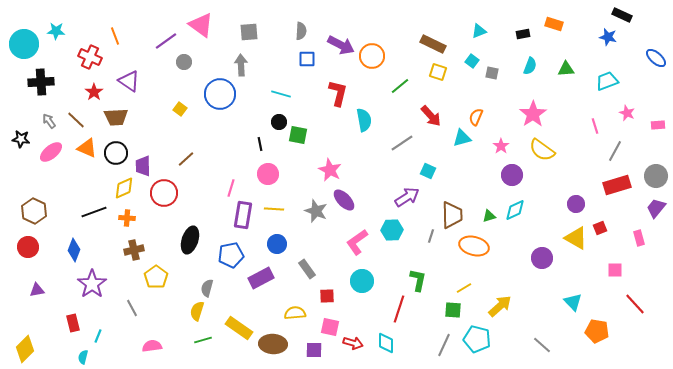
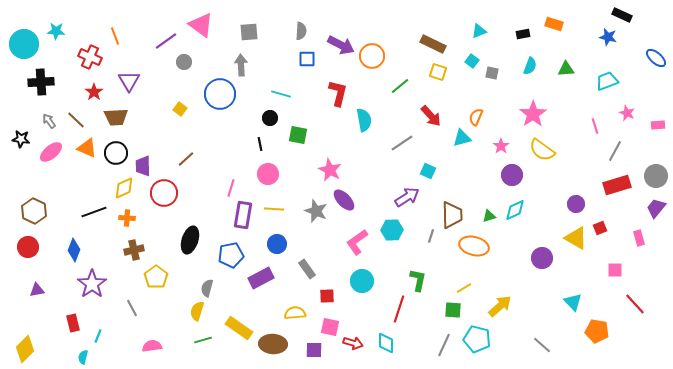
purple triangle at (129, 81): rotated 25 degrees clockwise
black circle at (279, 122): moved 9 px left, 4 px up
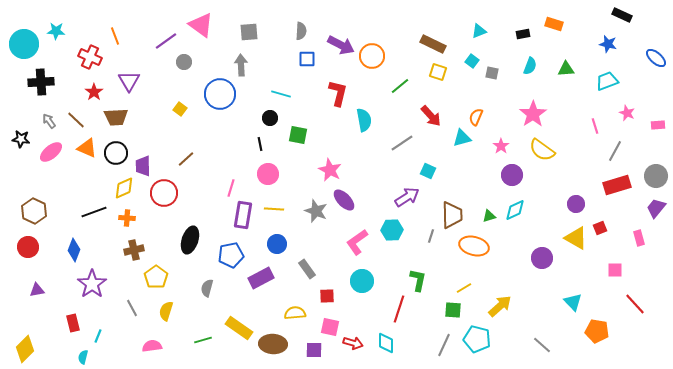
blue star at (608, 37): moved 7 px down
yellow semicircle at (197, 311): moved 31 px left
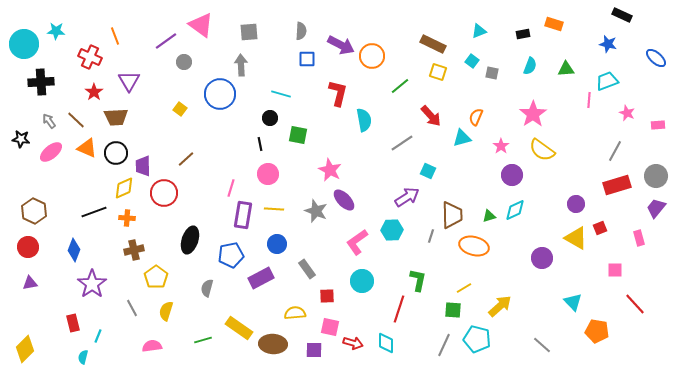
pink line at (595, 126): moved 6 px left, 26 px up; rotated 21 degrees clockwise
purple triangle at (37, 290): moved 7 px left, 7 px up
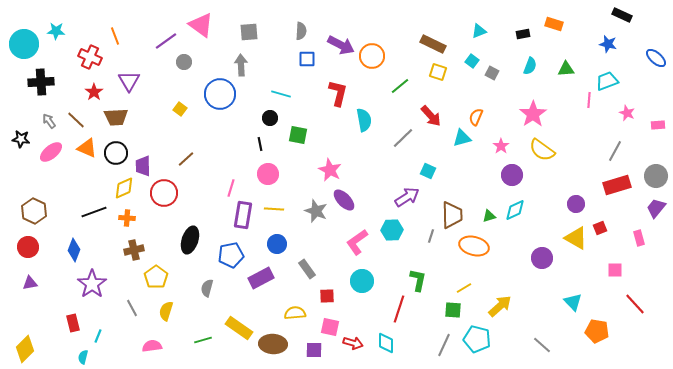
gray square at (492, 73): rotated 16 degrees clockwise
gray line at (402, 143): moved 1 px right, 5 px up; rotated 10 degrees counterclockwise
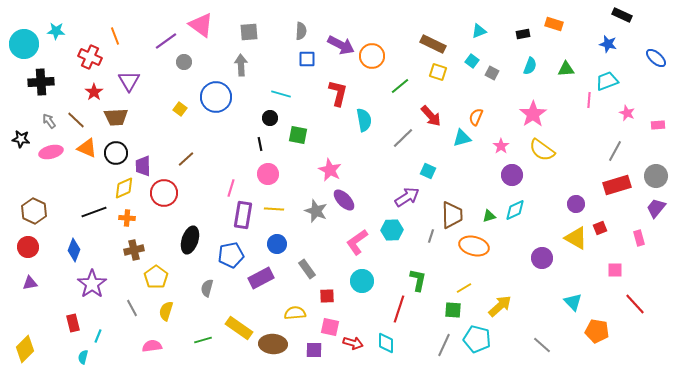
blue circle at (220, 94): moved 4 px left, 3 px down
pink ellipse at (51, 152): rotated 25 degrees clockwise
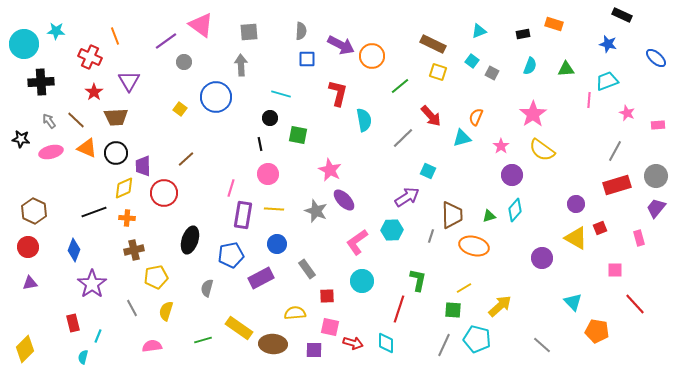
cyan diamond at (515, 210): rotated 25 degrees counterclockwise
yellow pentagon at (156, 277): rotated 25 degrees clockwise
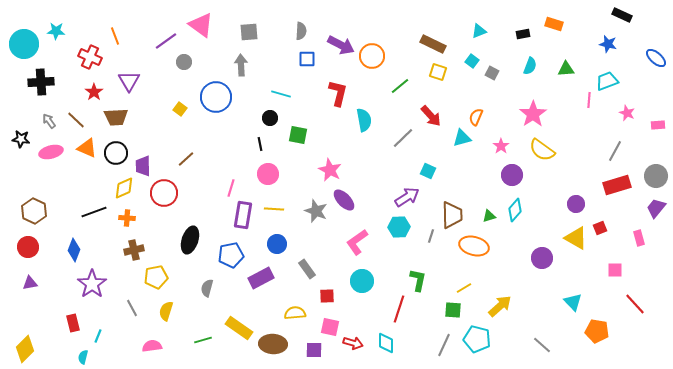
cyan hexagon at (392, 230): moved 7 px right, 3 px up
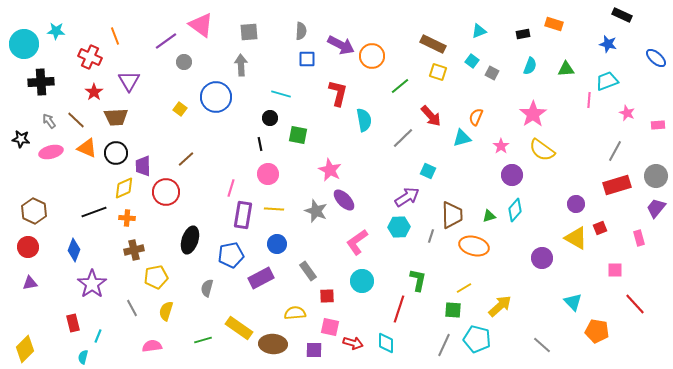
red circle at (164, 193): moved 2 px right, 1 px up
gray rectangle at (307, 269): moved 1 px right, 2 px down
